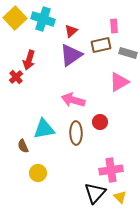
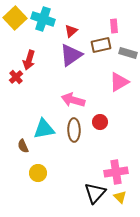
brown ellipse: moved 2 px left, 3 px up
pink cross: moved 5 px right, 2 px down
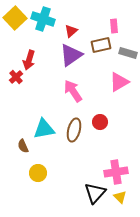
pink arrow: moved 9 px up; rotated 40 degrees clockwise
brown ellipse: rotated 15 degrees clockwise
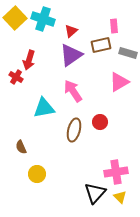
red cross: rotated 16 degrees counterclockwise
cyan triangle: moved 21 px up
brown semicircle: moved 2 px left, 1 px down
yellow circle: moved 1 px left, 1 px down
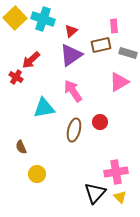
red arrow: moved 2 px right; rotated 30 degrees clockwise
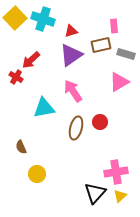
red triangle: rotated 24 degrees clockwise
gray rectangle: moved 2 px left, 1 px down
brown ellipse: moved 2 px right, 2 px up
yellow triangle: moved 1 px up; rotated 32 degrees clockwise
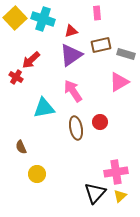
pink rectangle: moved 17 px left, 13 px up
brown ellipse: rotated 25 degrees counterclockwise
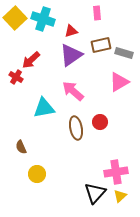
gray rectangle: moved 2 px left, 1 px up
pink arrow: rotated 15 degrees counterclockwise
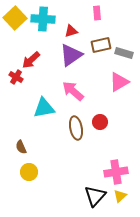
cyan cross: rotated 15 degrees counterclockwise
yellow circle: moved 8 px left, 2 px up
black triangle: moved 3 px down
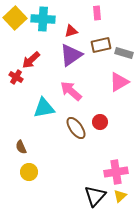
pink arrow: moved 2 px left
brown ellipse: rotated 25 degrees counterclockwise
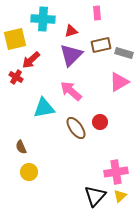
yellow square: moved 21 px down; rotated 30 degrees clockwise
purple triangle: rotated 10 degrees counterclockwise
